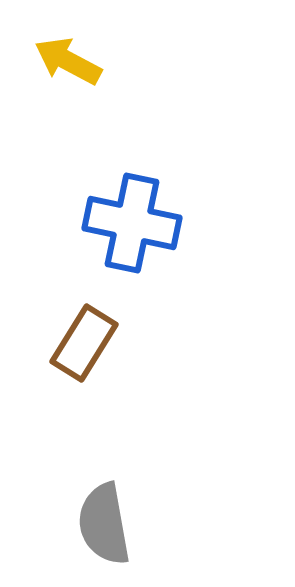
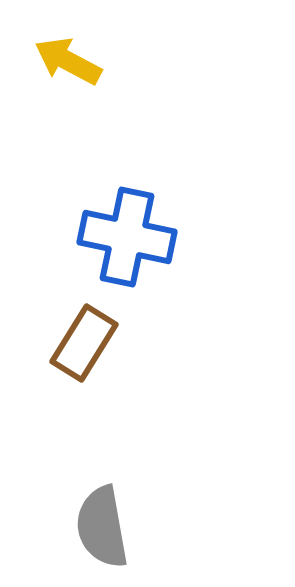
blue cross: moved 5 px left, 14 px down
gray semicircle: moved 2 px left, 3 px down
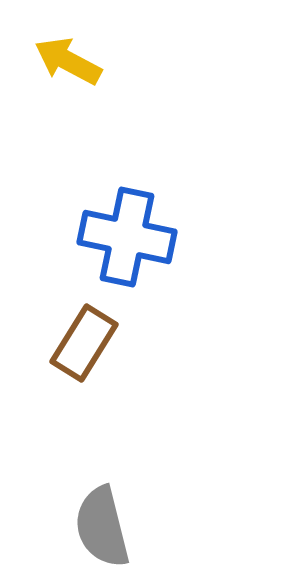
gray semicircle: rotated 4 degrees counterclockwise
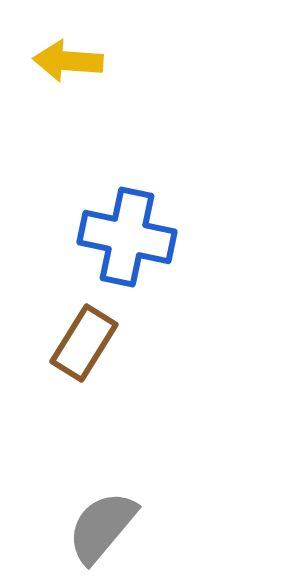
yellow arrow: rotated 24 degrees counterclockwise
gray semicircle: rotated 54 degrees clockwise
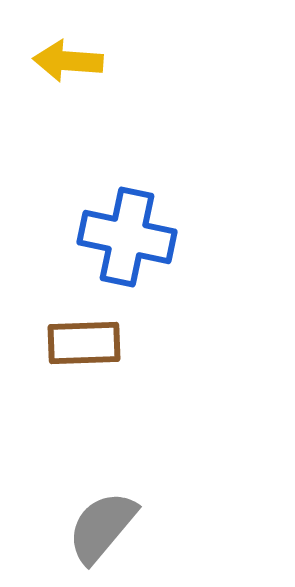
brown rectangle: rotated 56 degrees clockwise
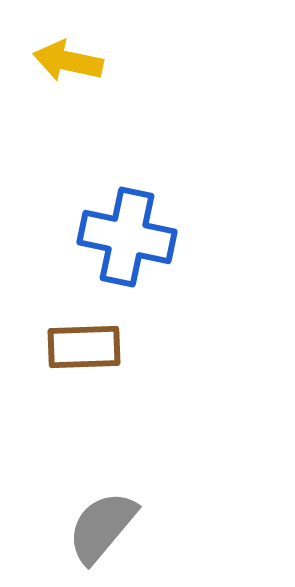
yellow arrow: rotated 8 degrees clockwise
brown rectangle: moved 4 px down
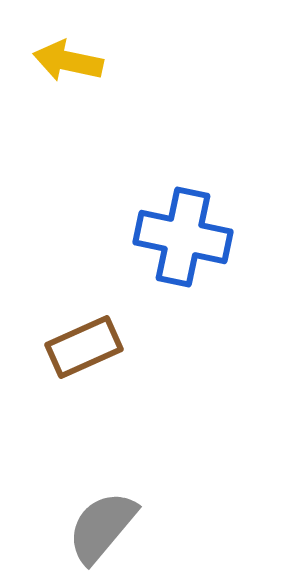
blue cross: moved 56 px right
brown rectangle: rotated 22 degrees counterclockwise
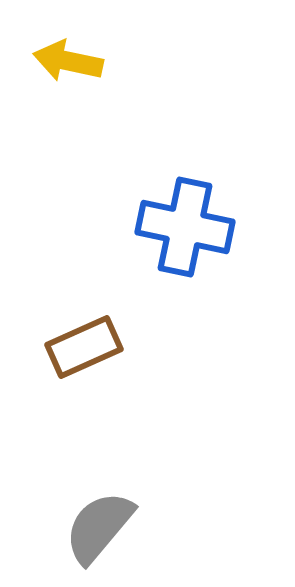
blue cross: moved 2 px right, 10 px up
gray semicircle: moved 3 px left
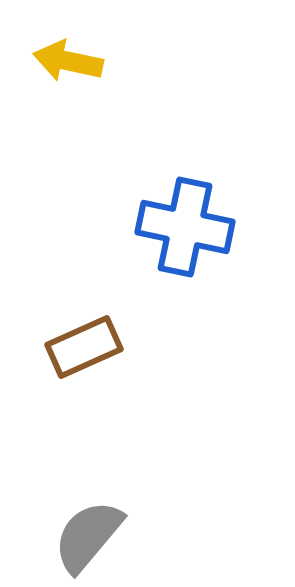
gray semicircle: moved 11 px left, 9 px down
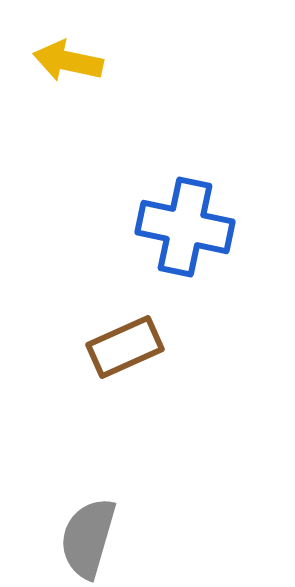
brown rectangle: moved 41 px right
gray semicircle: moved 2 px down; rotated 24 degrees counterclockwise
